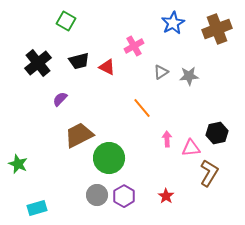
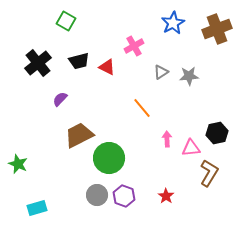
purple hexagon: rotated 10 degrees counterclockwise
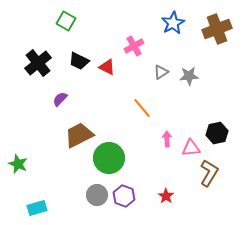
black trapezoid: rotated 40 degrees clockwise
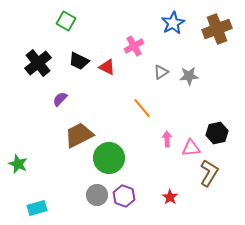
red star: moved 4 px right, 1 px down
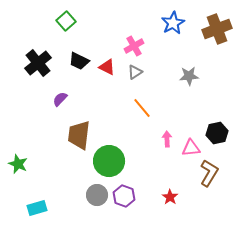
green square: rotated 18 degrees clockwise
gray triangle: moved 26 px left
brown trapezoid: rotated 56 degrees counterclockwise
green circle: moved 3 px down
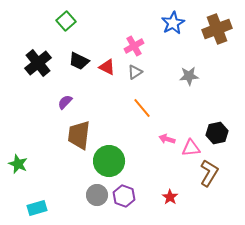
purple semicircle: moved 5 px right, 3 px down
pink arrow: rotated 70 degrees counterclockwise
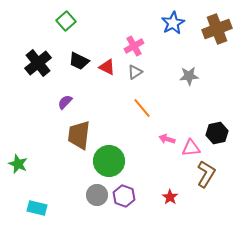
brown L-shape: moved 3 px left, 1 px down
cyan rectangle: rotated 30 degrees clockwise
